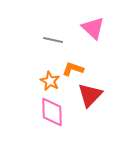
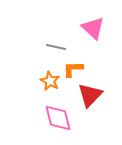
gray line: moved 3 px right, 7 px down
orange L-shape: rotated 20 degrees counterclockwise
pink diamond: moved 6 px right, 6 px down; rotated 12 degrees counterclockwise
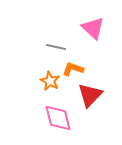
orange L-shape: rotated 20 degrees clockwise
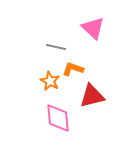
red triangle: moved 2 px right, 1 px down; rotated 32 degrees clockwise
pink diamond: rotated 8 degrees clockwise
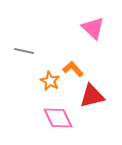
gray line: moved 32 px left, 4 px down
orange L-shape: rotated 30 degrees clockwise
pink diamond: rotated 20 degrees counterclockwise
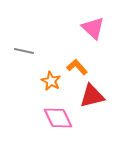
orange L-shape: moved 4 px right, 2 px up
orange star: moved 1 px right
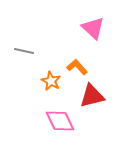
pink diamond: moved 2 px right, 3 px down
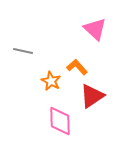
pink triangle: moved 2 px right, 1 px down
gray line: moved 1 px left
red triangle: rotated 20 degrees counterclockwise
pink diamond: rotated 24 degrees clockwise
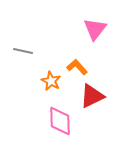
pink triangle: rotated 25 degrees clockwise
red triangle: rotated 8 degrees clockwise
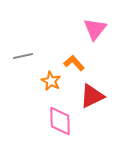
gray line: moved 5 px down; rotated 24 degrees counterclockwise
orange L-shape: moved 3 px left, 4 px up
